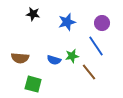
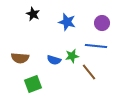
black star: rotated 16 degrees clockwise
blue star: rotated 30 degrees clockwise
blue line: rotated 50 degrees counterclockwise
green square: rotated 36 degrees counterclockwise
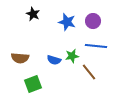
purple circle: moved 9 px left, 2 px up
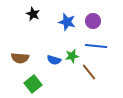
green square: rotated 18 degrees counterclockwise
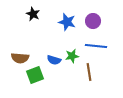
brown line: rotated 30 degrees clockwise
green square: moved 2 px right, 9 px up; rotated 18 degrees clockwise
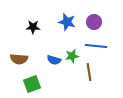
black star: moved 13 px down; rotated 24 degrees counterclockwise
purple circle: moved 1 px right, 1 px down
brown semicircle: moved 1 px left, 1 px down
green square: moved 3 px left, 9 px down
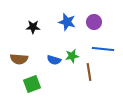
blue line: moved 7 px right, 3 px down
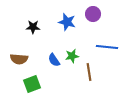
purple circle: moved 1 px left, 8 px up
blue line: moved 4 px right, 2 px up
blue semicircle: rotated 40 degrees clockwise
